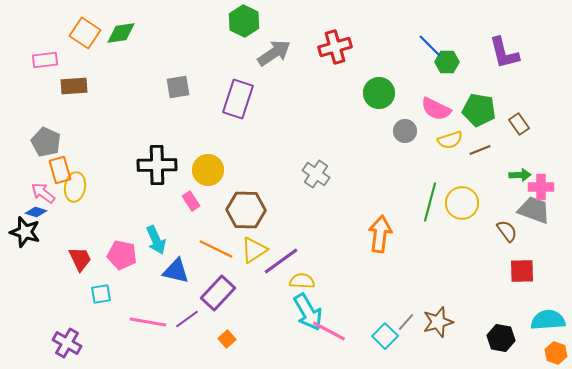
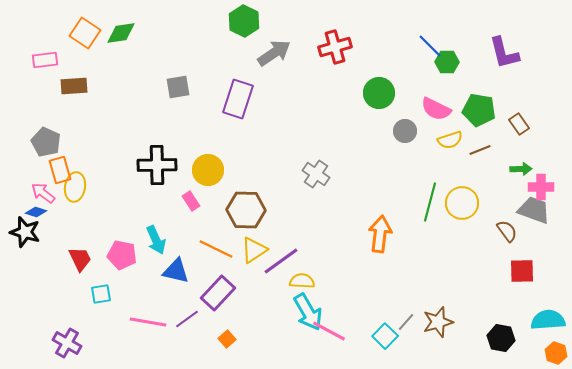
green arrow at (520, 175): moved 1 px right, 6 px up
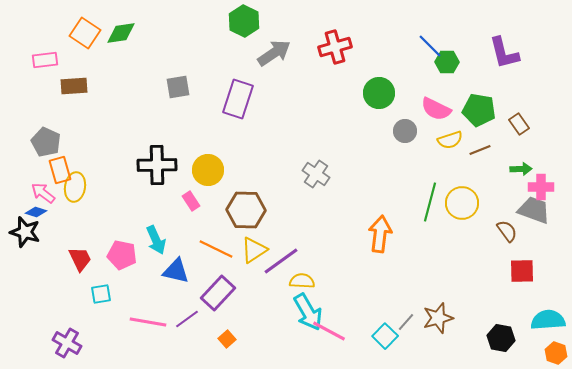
brown star at (438, 322): moved 4 px up
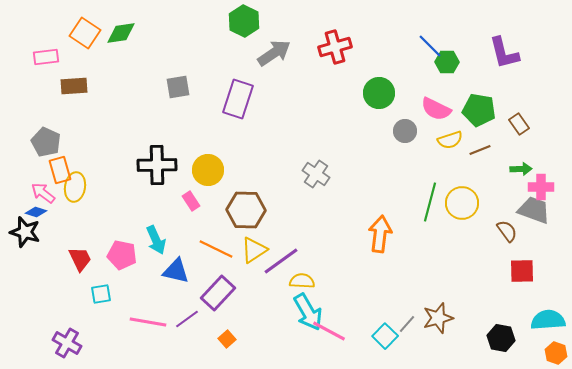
pink rectangle at (45, 60): moved 1 px right, 3 px up
gray line at (406, 322): moved 1 px right, 2 px down
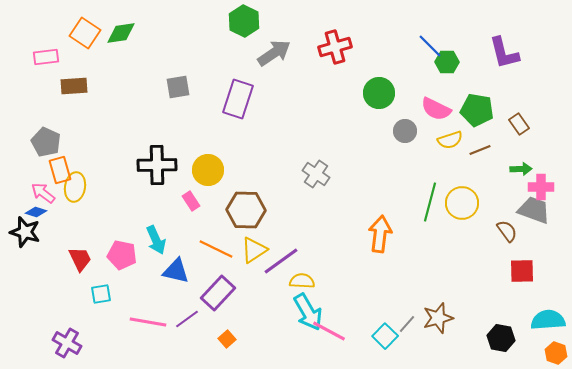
green pentagon at (479, 110): moved 2 px left
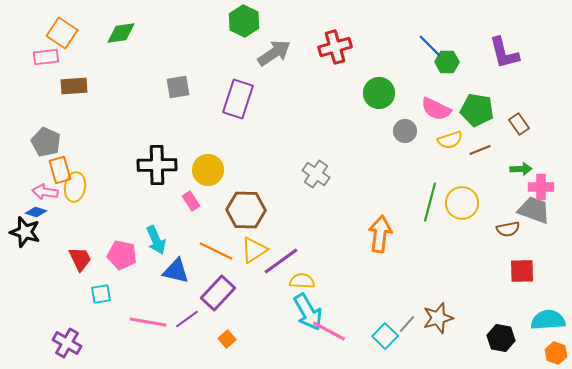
orange square at (85, 33): moved 23 px left
pink arrow at (43, 193): moved 2 px right, 1 px up; rotated 30 degrees counterclockwise
brown semicircle at (507, 231): moved 1 px right, 2 px up; rotated 115 degrees clockwise
orange line at (216, 249): moved 2 px down
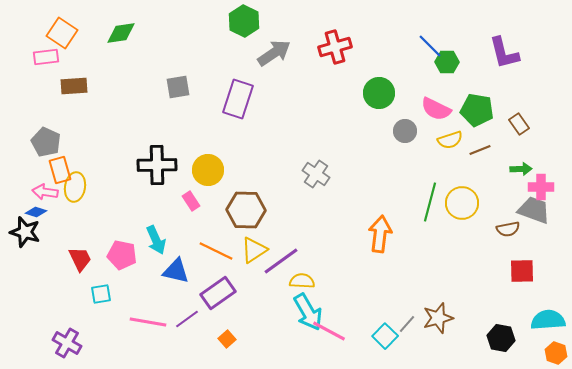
purple rectangle at (218, 293): rotated 12 degrees clockwise
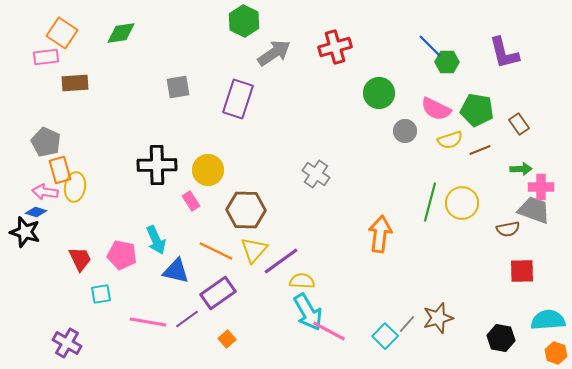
brown rectangle at (74, 86): moved 1 px right, 3 px up
yellow triangle at (254, 250): rotated 16 degrees counterclockwise
